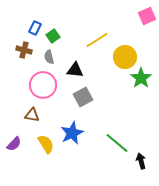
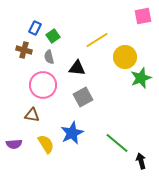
pink square: moved 4 px left; rotated 12 degrees clockwise
black triangle: moved 2 px right, 2 px up
green star: rotated 15 degrees clockwise
purple semicircle: rotated 42 degrees clockwise
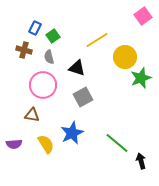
pink square: rotated 24 degrees counterclockwise
black triangle: rotated 12 degrees clockwise
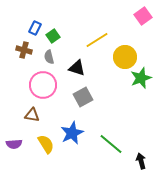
green line: moved 6 px left, 1 px down
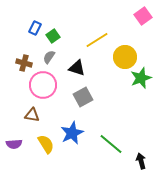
brown cross: moved 13 px down
gray semicircle: rotated 48 degrees clockwise
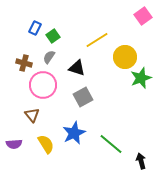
brown triangle: rotated 42 degrees clockwise
blue star: moved 2 px right
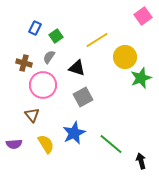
green square: moved 3 px right
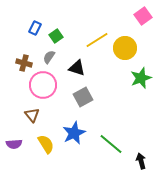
yellow circle: moved 9 px up
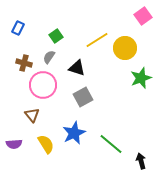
blue rectangle: moved 17 px left
